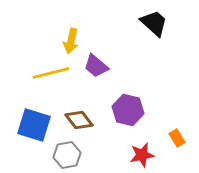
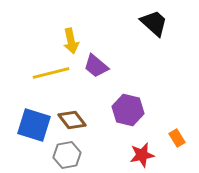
yellow arrow: rotated 25 degrees counterclockwise
brown diamond: moved 7 px left
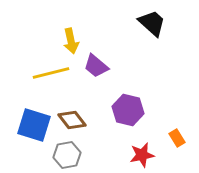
black trapezoid: moved 2 px left
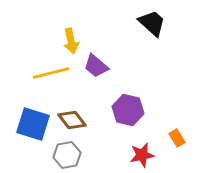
blue square: moved 1 px left, 1 px up
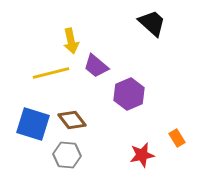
purple hexagon: moved 1 px right, 16 px up; rotated 24 degrees clockwise
gray hexagon: rotated 16 degrees clockwise
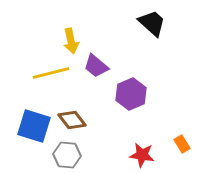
purple hexagon: moved 2 px right
blue square: moved 1 px right, 2 px down
orange rectangle: moved 5 px right, 6 px down
red star: rotated 20 degrees clockwise
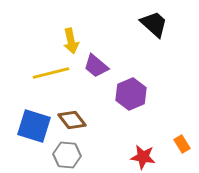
black trapezoid: moved 2 px right, 1 px down
red star: moved 1 px right, 2 px down
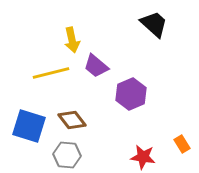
yellow arrow: moved 1 px right, 1 px up
blue square: moved 5 px left
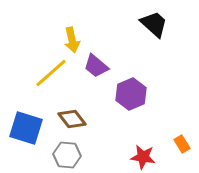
yellow line: rotated 27 degrees counterclockwise
brown diamond: moved 1 px up
blue square: moved 3 px left, 2 px down
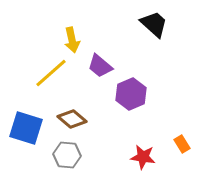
purple trapezoid: moved 4 px right
brown diamond: rotated 12 degrees counterclockwise
